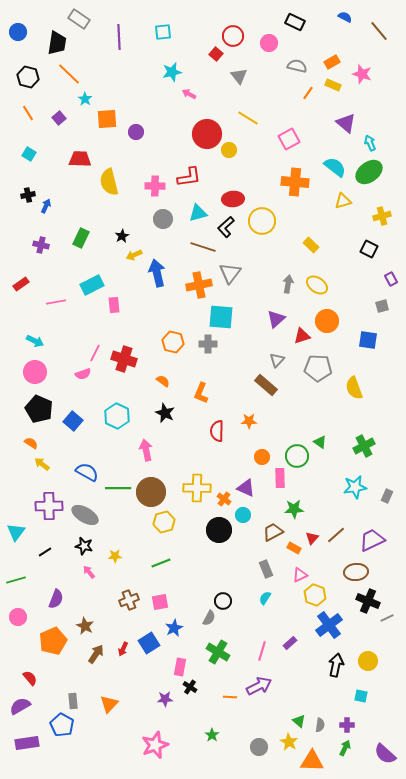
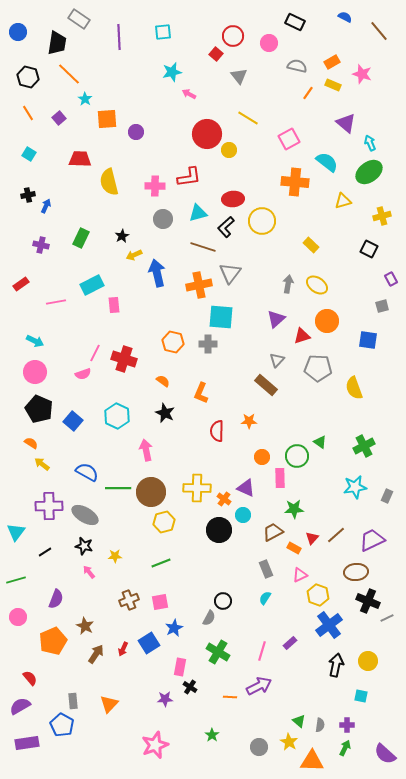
cyan semicircle at (335, 167): moved 8 px left, 5 px up
yellow hexagon at (315, 595): moved 3 px right
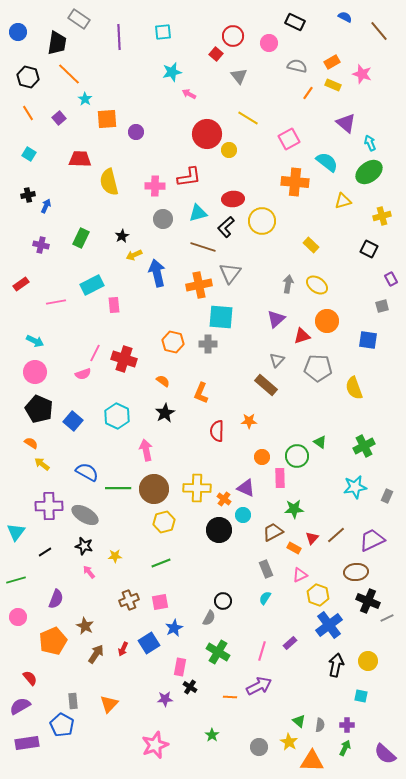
black star at (165, 413): rotated 18 degrees clockwise
brown circle at (151, 492): moved 3 px right, 3 px up
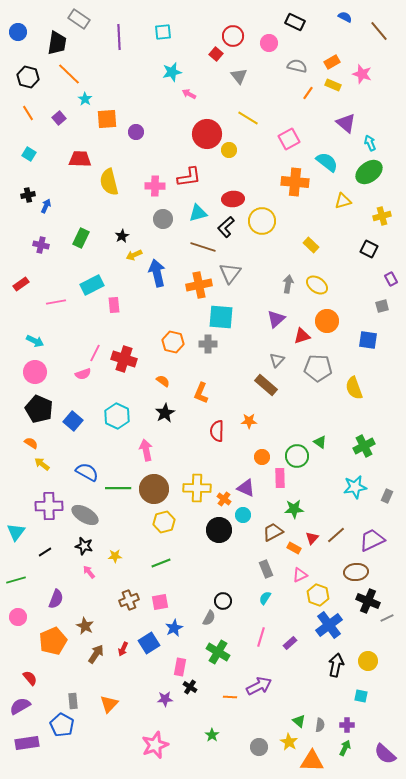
pink line at (262, 651): moved 1 px left, 14 px up
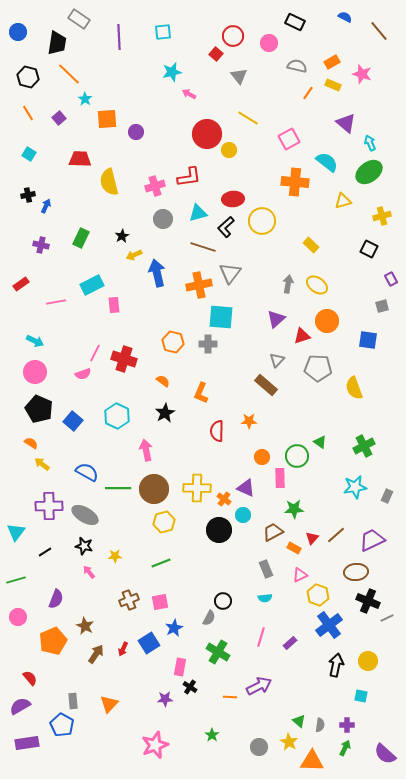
pink cross at (155, 186): rotated 18 degrees counterclockwise
cyan semicircle at (265, 598): rotated 128 degrees counterclockwise
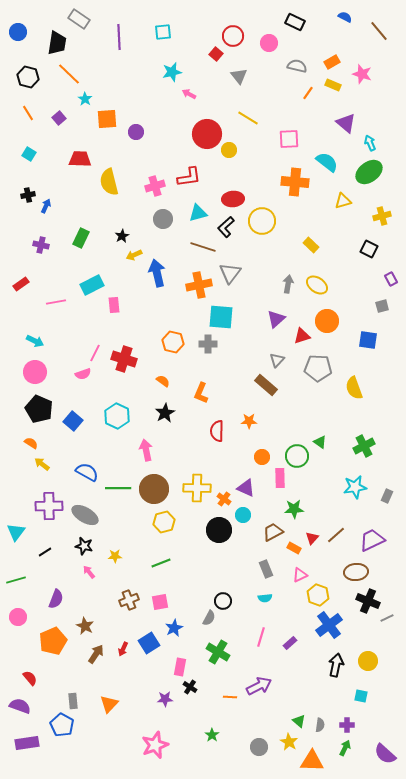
pink square at (289, 139): rotated 25 degrees clockwise
purple semicircle at (20, 706): rotated 50 degrees clockwise
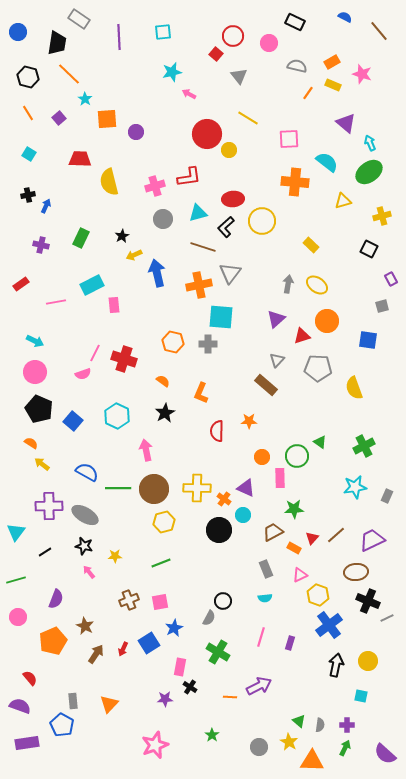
purple rectangle at (290, 643): rotated 32 degrees counterclockwise
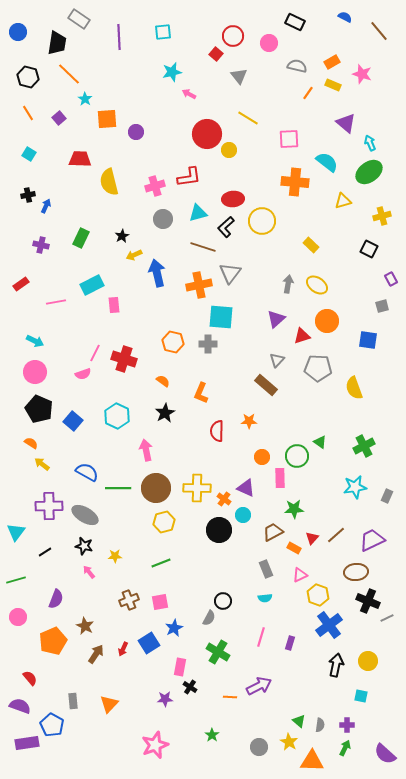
brown circle at (154, 489): moved 2 px right, 1 px up
blue pentagon at (62, 725): moved 10 px left
